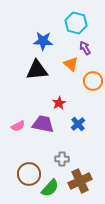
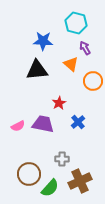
blue cross: moved 2 px up
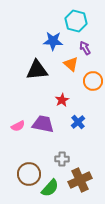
cyan hexagon: moved 2 px up
blue star: moved 10 px right
red star: moved 3 px right, 3 px up
brown cross: moved 1 px up
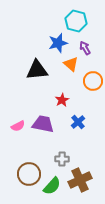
blue star: moved 5 px right, 2 px down; rotated 18 degrees counterclockwise
green semicircle: moved 2 px right, 2 px up
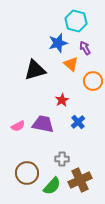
black triangle: moved 2 px left; rotated 10 degrees counterclockwise
brown circle: moved 2 px left, 1 px up
